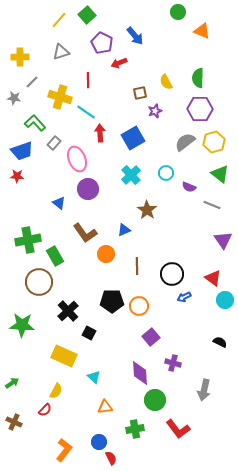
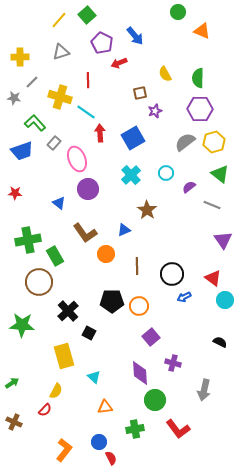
yellow semicircle at (166, 82): moved 1 px left, 8 px up
red star at (17, 176): moved 2 px left, 17 px down
purple semicircle at (189, 187): rotated 120 degrees clockwise
yellow rectangle at (64, 356): rotated 50 degrees clockwise
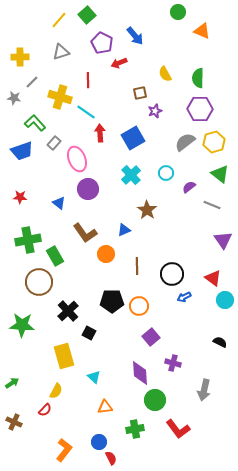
red star at (15, 193): moved 5 px right, 4 px down
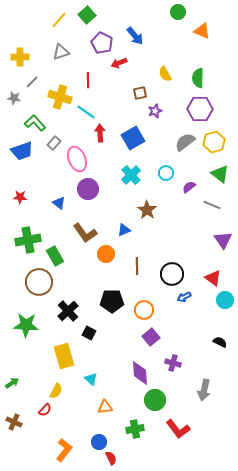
orange circle at (139, 306): moved 5 px right, 4 px down
green star at (22, 325): moved 4 px right
cyan triangle at (94, 377): moved 3 px left, 2 px down
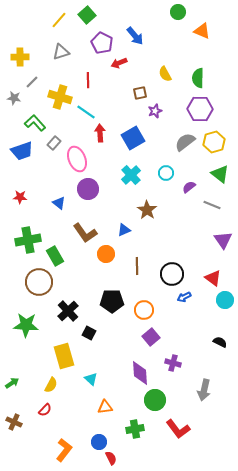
yellow semicircle at (56, 391): moved 5 px left, 6 px up
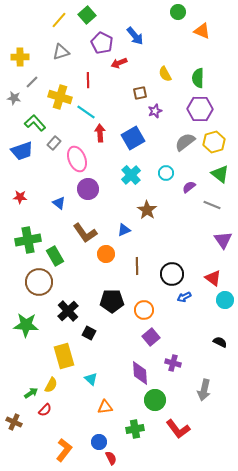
green arrow at (12, 383): moved 19 px right, 10 px down
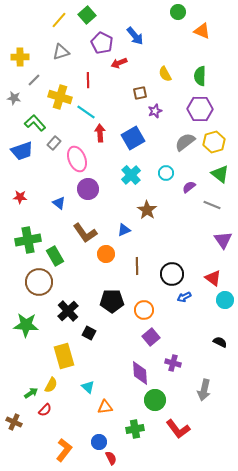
green semicircle at (198, 78): moved 2 px right, 2 px up
gray line at (32, 82): moved 2 px right, 2 px up
cyan triangle at (91, 379): moved 3 px left, 8 px down
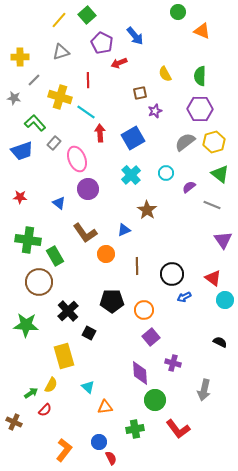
green cross at (28, 240): rotated 20 degrees clockwise
